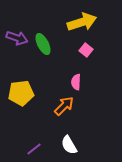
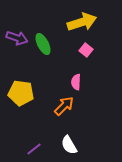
yellow pentagon: rotated 15 degrees clockwise
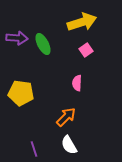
purple arrow: rotated 15 degrees counterclockwise
pink square: rotated 16 degrees clockwise
pink semicircle: moved 1 px right, 1 px down
orange arrow: moved 2 px right, 11 px down
purple line: rotated 70 degrees counterclockwise
